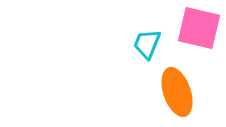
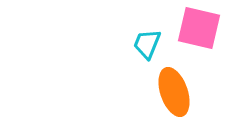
orange ellipse: moved 3 px left
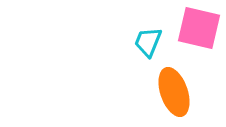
cyan trapezoid: moved 1 px right, 2 px up
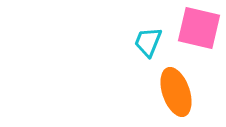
orange ellipse: moved 2 px right
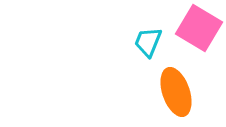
pink square: rotated 18 degrees clockwise
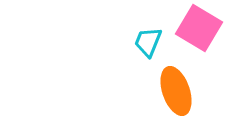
orange ellipse: moved 1 px up
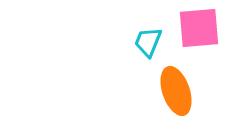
pink square: rotated 36 degrees counterclockwise
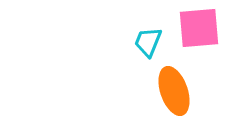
orange ellipse: moved 2 px left
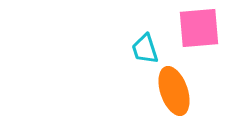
cyan trapezoid: moved 3 px left, 7 px down; rotated 40 degrees counterclockwise
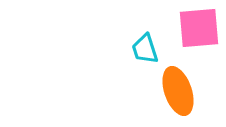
orange ellipse: moved 4 px right
